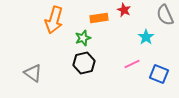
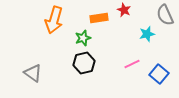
cyan star: moved 1 px right, 3 px up; rotated 21 degrees clockwise
blue square: rotated 18 degrees clockwise
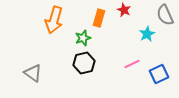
orange rectangle: rotated 66 degrees counterclockwise
cyan star: rotated 14 degrees counterclockwise
blue square: rotated 24 degrees clockwise
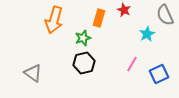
pink line: rotated 35 degrees counterclockwise
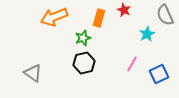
orange arrow: moved 3 px up; rotated 52 degrees clockwise
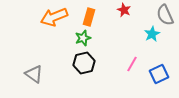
orange rectangle: moved 10 px left, 1 px up
cyan star: moved 5 px right
gray triangle: moved 1 px right, 1 px down
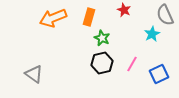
orange arrow: moved 1 px left, 1 px down
green star: moved 19 px right; rotated 28 degrees counterclockwise
black hexagon: moved 18 px right
